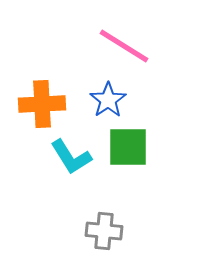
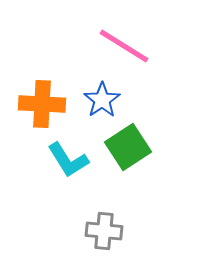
blue star: moved 6 px left
orange cross: rotated 6 degrees clockwise
green square: rotated 33 degrees counterclockwise
cyan L-shape: moved 3 px left, 3 px down
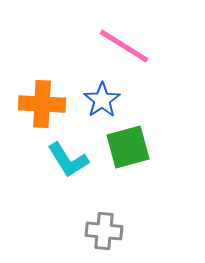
green square: rotated 18 degrees clockwise
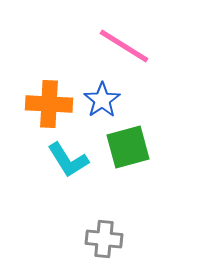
orange cross: moved 7 px right
gray cross: moved 8 px down
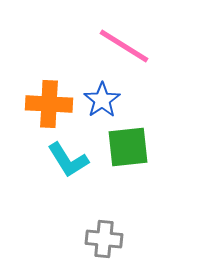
green square: rotated 9 degrees clockwise
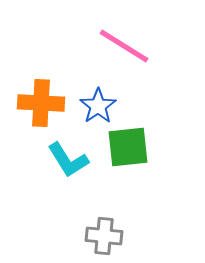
blue star: moved 4 px left, 6 px down
orange cross: moved 8 px left, 1 px up
gray cross: moved 3 px up
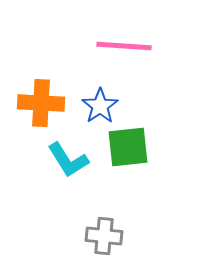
pink line: rotated 28 degrees counterclockwise
blue star: moved 2 px right
